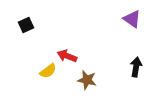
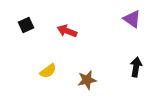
red arrow: moved 25 px up
brown star: rotated 24 degrees counterclockwise
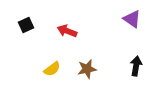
black arrow: moved 1 px up
yellow semicircle: moved 4 px right, 2 px up
brown star: moved 11 px up
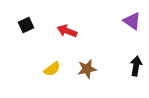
purple triangle: moved 2 px down
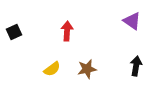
black square: moved 12 px left, 7 px down
red arrow: rotated 72 degrees clockwise
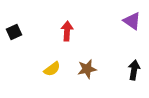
black arrow: moved 2 px left, 4 px down
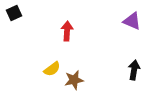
purple triangle: rotated 12 degrees counterclockwise
black square: moved 19 px up
brown star: moved 13 px left, 11 px down
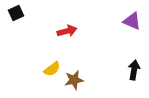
black square: moved 2 px right
red arrow: rotated 72 degrees clockwise
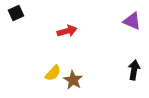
yellow semicircle: moved 1 px right, 4 px down; rotated 12 degrees counterclockwise
brown star: moved 1 px left; rotated 30 degrees counterclockwise
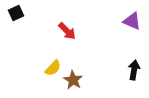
red arrow: rotated 60 degrees clockwise
yellow semicircle: moved 5 px up
